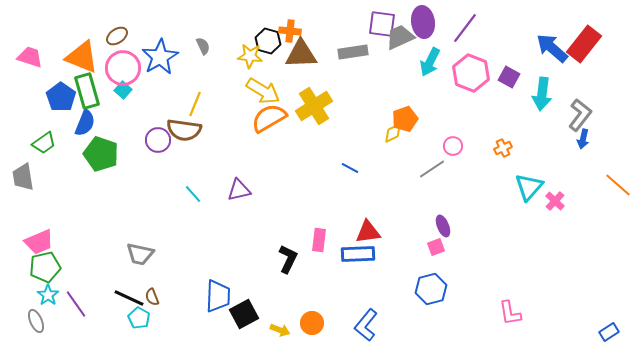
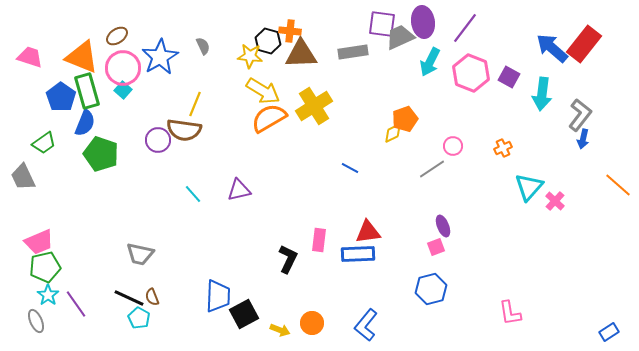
gray trapezoid at (23, 177): rotated 16 degrees counterclockwise
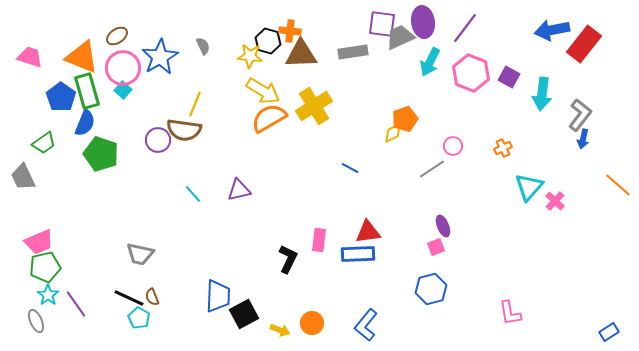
blue arrow at (552, 48): moved 18 px up; rotated 52 degrees counterclockwise
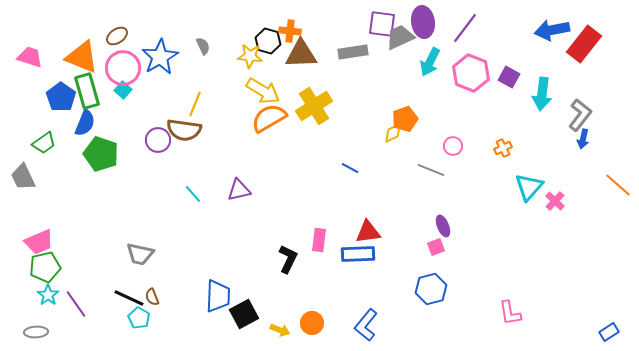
gray line at (432, 169): moved 1 px left, 1 px down; rotated 56 degrees clockwise
gray ellipse at (36, 321): moved 11 px down; rotated 70 degrees counterclockwise
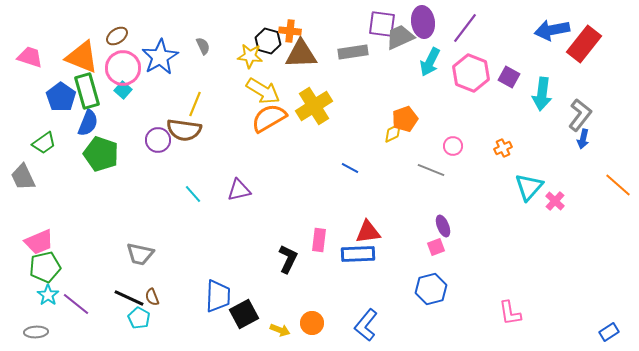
blue semicircle at (85, 123): moved 3 px right
purple line at (76, 304): rotated 16 degrees counterclockwise
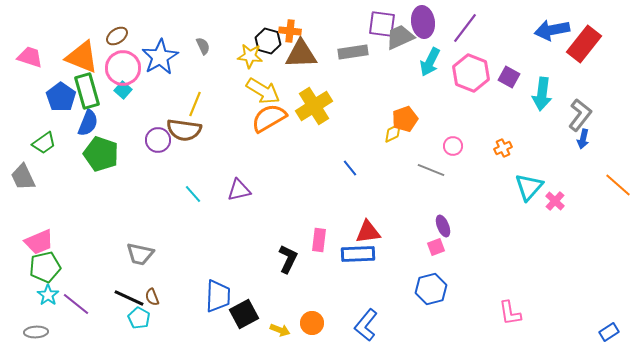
blue line at (350, 168): rotated 24 degrees clockwise
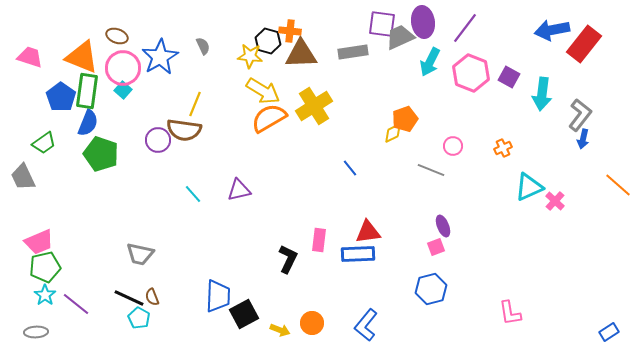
brown ellipse at (117, 36): rotated 55 degrees clockwise
green rectangle at (87, 91): rotated 24 degrees clockwise
cyan triangle at (529, 187): rotated 24 degrees clockwise
cyan star at (48, 295): moved 3 px left
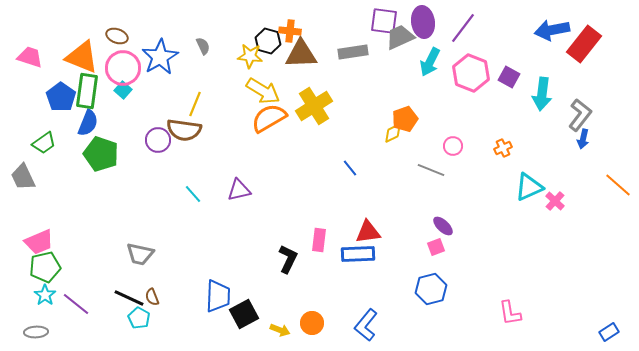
purple square at (382, 24): moved 2 px right, 3 px up
purple line at (465, 28): moved 2 px left
purple ellipse at (443, 226): rotated 25 degrees counterclockwise
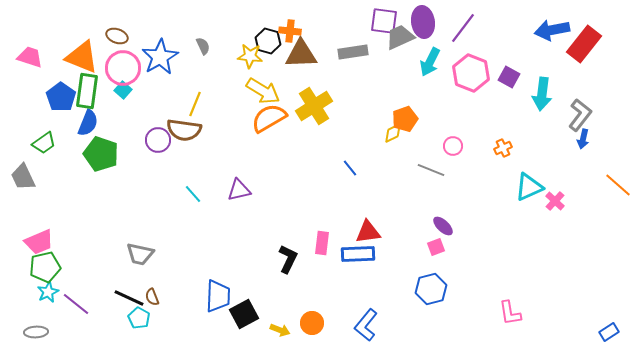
pink rectangle at (319, 240): moved 3 px right, 3 px down
cyan star at (45, 295): moved 3 px right, 3 px up; rotated 10 degrees clockwise
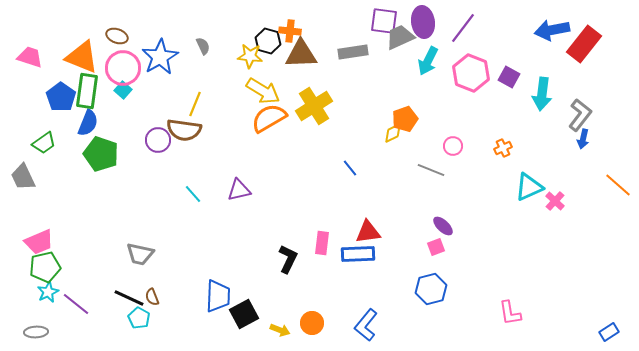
cyan arrow at (430, 62): moved 2 px left, 1 px up
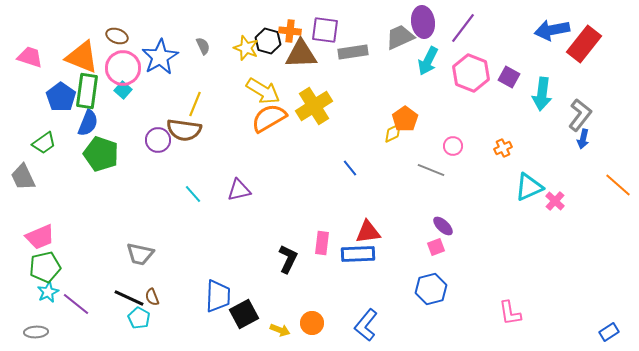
purple square at (384, 21): moved 59 px left, 9 px down
yellow star at (250, 56): moved 4 px left, 8 px up; rotated 15 degrees clockwise
orange pentagon at (405, 119): rotated 15 degrees counterclockwise
pink trapezoid at (39, 242): moved 1 px right, 5 px up
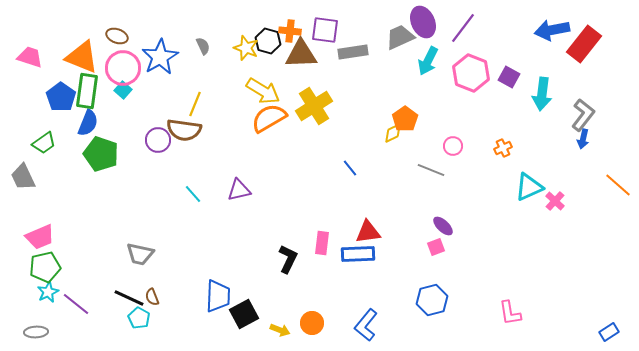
purple ellipse at (423, 22): rotated 16 degrees counterclockwise
gray L-shape at (580, 115): moved 3 px right
blue hexagon at (431, 289): moved 1 px right, 11 px down
